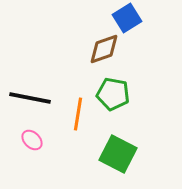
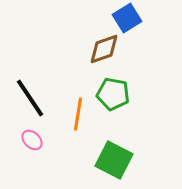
black line: rotated 45 degrees clockwise
green square: moved 4 px left, 6 px down
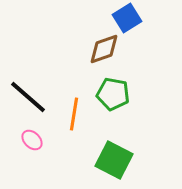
black line: moved 2 px left, 1 px up; rotated 15 degrees counterclockwise
orange line: moved 4 px left
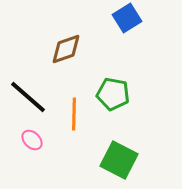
brown diamond: moved 38 px left
orange line: rotated 8 degrees counterclockwise
green square: moved 5 px right
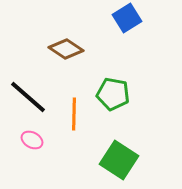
brown diamond: rotated 52 degrees clockwise
pink ellipse: rotated 15 degrees counterclockwise
green square: rotated 6 degrees clockwise
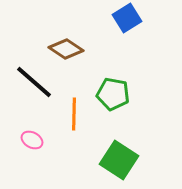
black line: moved 6 px right, 15 px up
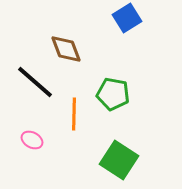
brown diamond: rotated 36 degrees clockwise
black line: moved 1 px right
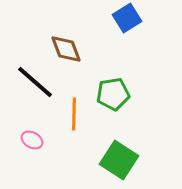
green pentagon: rotated 20 degrees counterclockwise
